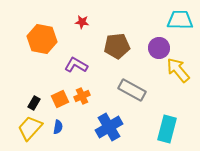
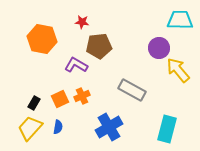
brown pentagon: moved 18 px left
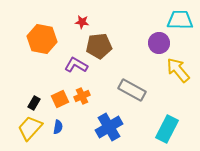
purple circle: moved 5 px up
cyan rectangle: rotated 12 degrees clockwise
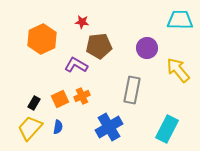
orange hexagon: rotated 24 degrees clockwise
purple circle: moved 12 px left, 5 px down
gray rectangle: rotated 72 degrees clockwise
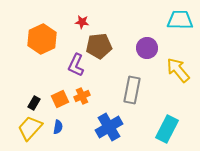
purple L-shape: rotated 95 degrees counterclockwise
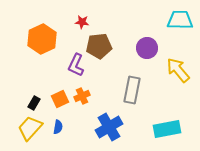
cyan rectangle: rotated 52 degrees clockwise
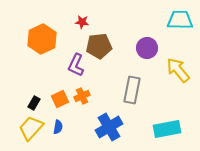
yellow trapezoid: moved 1 px right
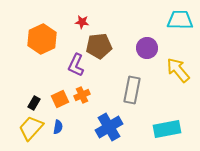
orange cross: moved 1 px up
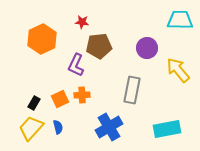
orange cross: rotated 21 degrees clockwise
blue semicircle: rotated 24 degrees counterclockwise
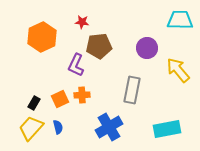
orange hexagon: moved 2 px up
